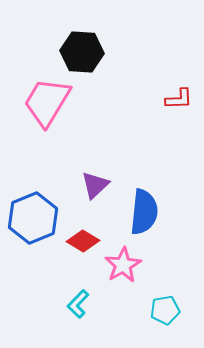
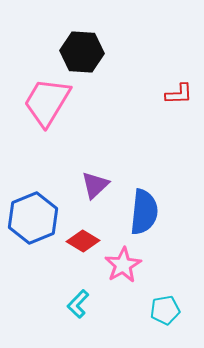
red L-shape: moved 5 px up
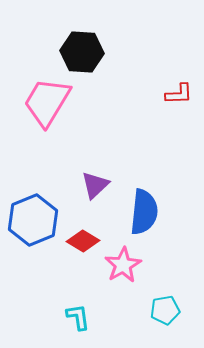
blue hexagon: moved 2 px down
cyan L-shape: moved 13 px down; rotated 128 degrees clockwise
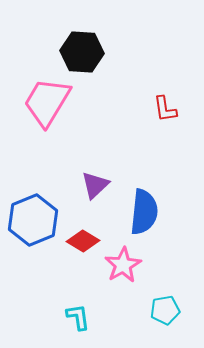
red L-shape: moved 14 px left, 15 px down; rotated 84 degrees clockwise
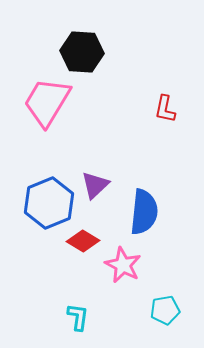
red L-shape: rotated 20 degrees clockwise
blue hexagon: moved 16 px right, 17 px up
pink star: rotated 15 degrees counterclockwise
cyan L-shape: rotated 16 degrees clockwise
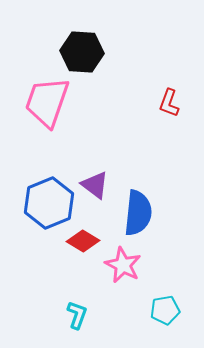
pink trapezoid: rotated 12 degrees counterclockwise
red L-shape: moved 4 px right, 6 px up; rotated 8 degrees clockwise
purple triangle: rotated 40 degrees counterclockwise
blue semicircle: moved 6 px left, 1 px down
cyan L-shape: moved 1 px left, 2 px up; rotated 12 degrees clockwise
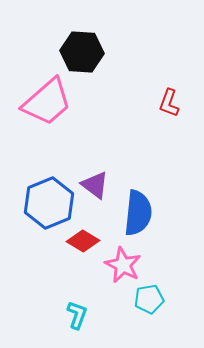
pink trapezoid: rotated 150 degrees counterclockwise
cyan pentagon: moved 16 px left, 11 px up
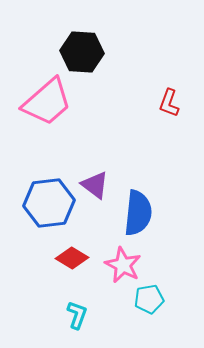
blue hexagon: rotated 15 degrees clockwise
red diamond: moved 11 px left, 17 px down
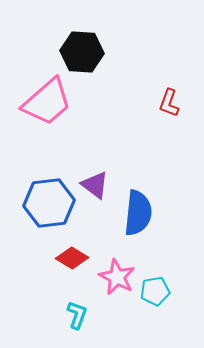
pink star: moved 6 px left, 12 px down
cyan pentagon: moved 6 px right, 8 px up
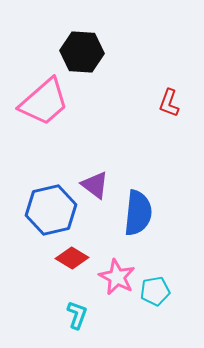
pink trapezoid: moved 3 px left
blue hexagon: moved 2 px right, 7 px down; rotated 6 degrees counterclockwise
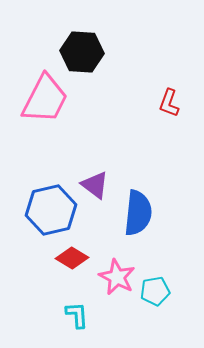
pink trapezoid: moved 1 px right, 3 px up; rotated 22 degrees counterclockwise
cyan L-shape: rotated 24 degrees counterclockwise
